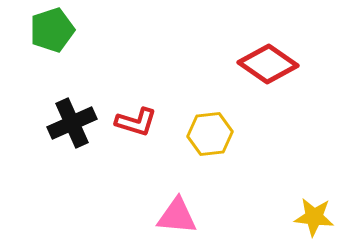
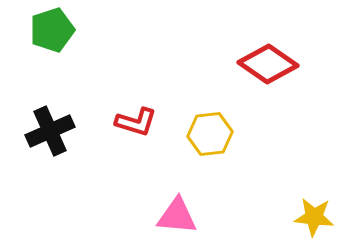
black cross: moved 22 px left, 8 px down
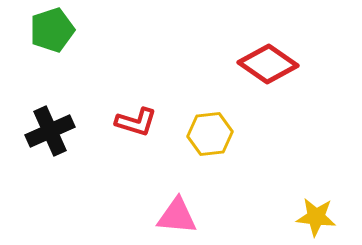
yellow star: moved 2 px right
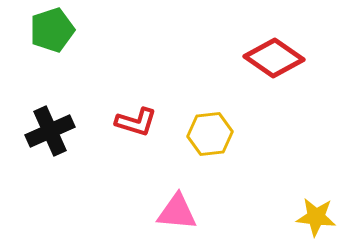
red diamond: moved 6 px right, 6 px up
pink triangle: moved 4 px up
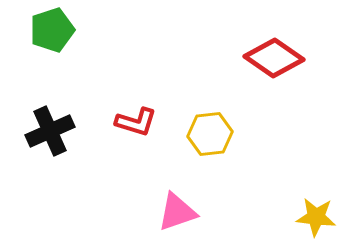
pink triangle: rotated 24 degrees counterclockwise
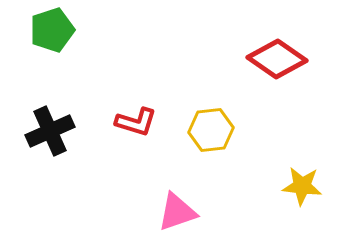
red diamond: moved 3 px right, 1 px down
yellow hexagon: moved 1 px right, 4 px up
yellow star: moved 14 px left, 31 px up
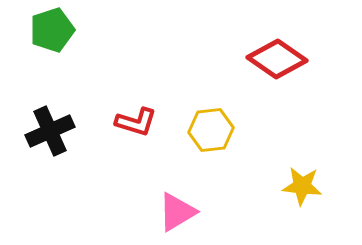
pink triangle: rotated 12 degrees counterclockwise
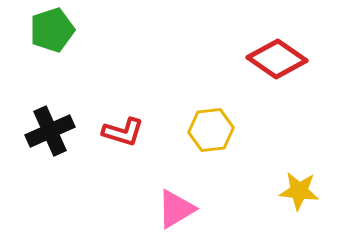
red L-shape: moved 13 px left, 10 px down
yellow star: moved 3 px left, 5 px down
pink triangle: moved 1 px left, 3 px up
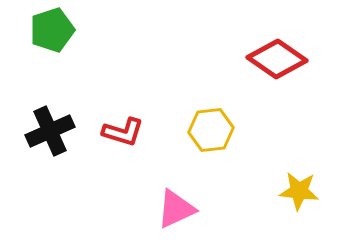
pink triangle: rotated 6 degrees clockwise
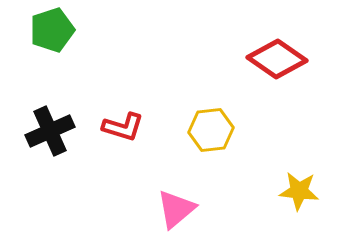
red L-shape: moved 5 px up
pink triangle: rotated 15 degrees counterclockwise
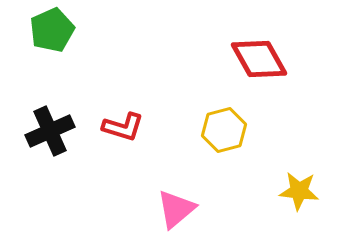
green pentagon: rotated 6 degrees counterclockwise
red diamond: moved 18 px left; rotated 26 degrees clockwise
yellow hexagon: moved 13 px right; rotated 9 degrees counterclockwise
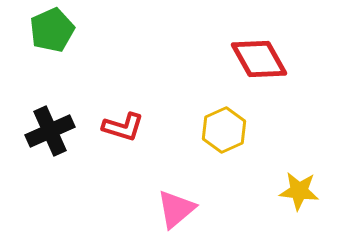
yellow hexagon: rotated 9 degrees counterclockwise
